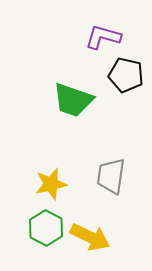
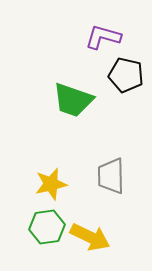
gray trapezoid: rotated 9 degrees counterclockwise
green hexagon: moved 1 px right, 1 px up; rotated 24 degrees clockwise
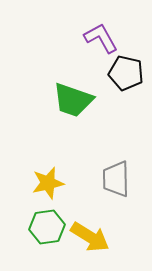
purple L-shape: moved 2 px left, 1 px down; rotated 45 degrees clockwise
black pentagon: moved 2 px up
gray trapezoid: moved 5 px right, 3 px down
yellow star: moved 3 px left, 1 px up
yellow arrow: rotated 6 degrees clockwise
